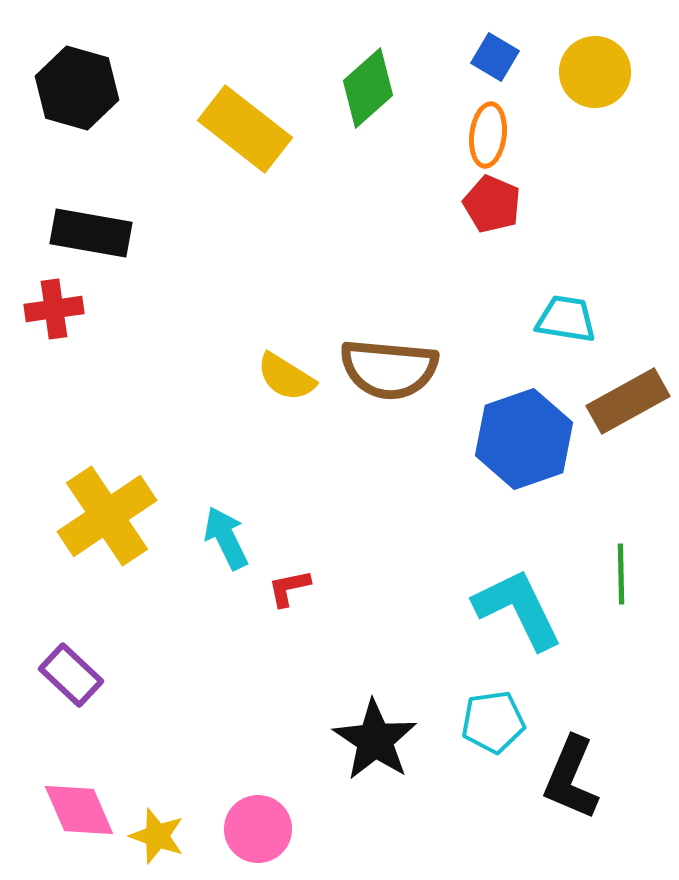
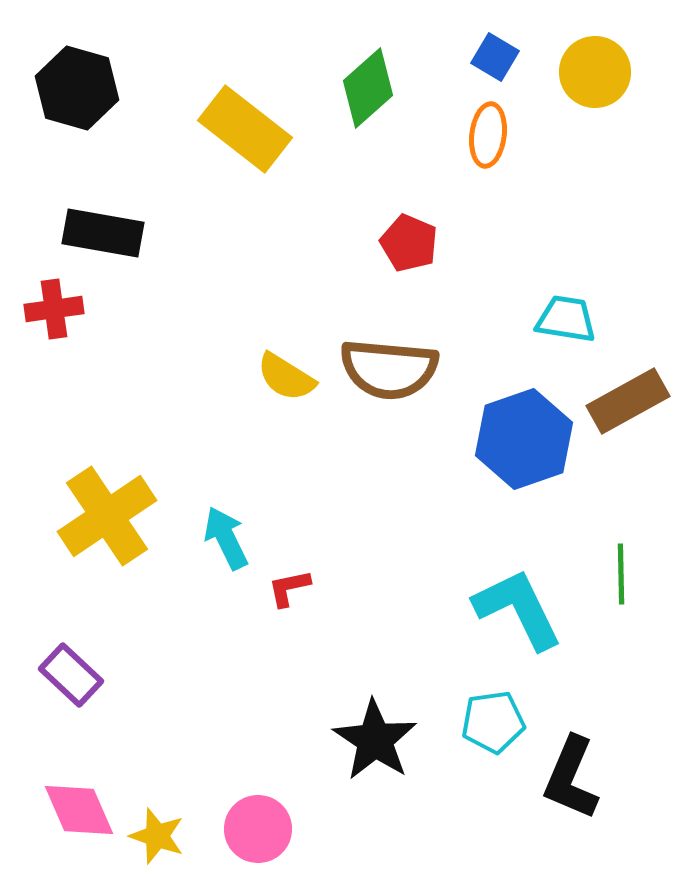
red pentagon: moved 83 px left, 39 px down
black rectangle: moved 12 px right
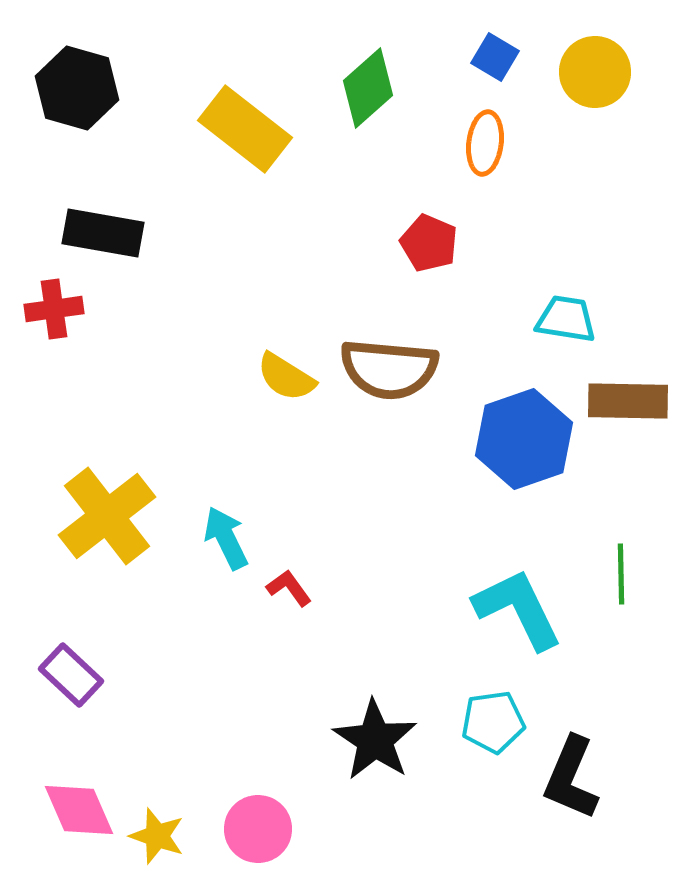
orange ellipse: moved 3 px left, 8 px down
red pentagon: moved 20 px right
brown rectangle: rotated 30 degrees clockwise
yellow cross: rotated 4 degrees counterclockwise
red L-shape: rotated 66 degrees clockwise
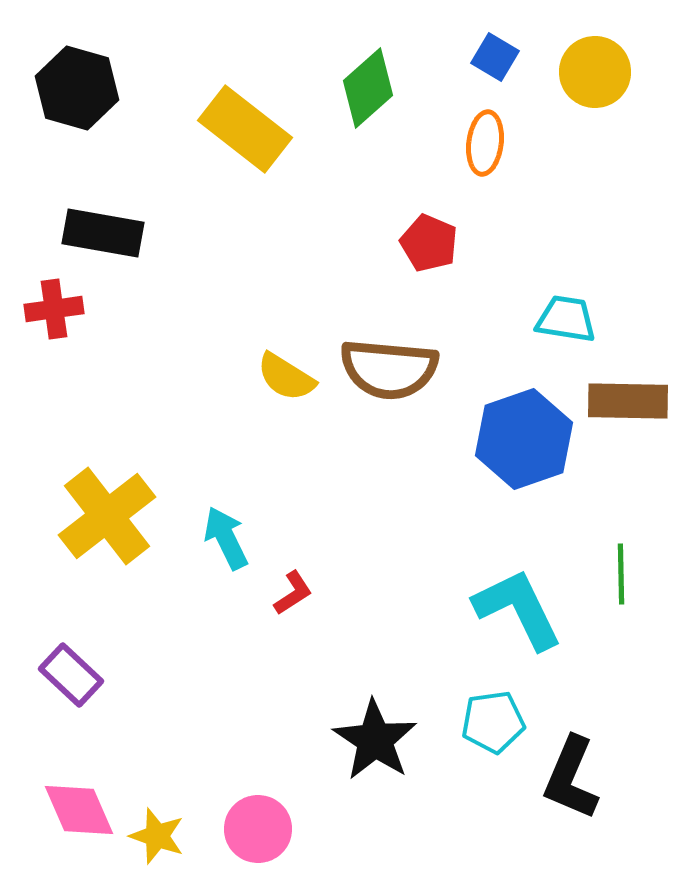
red L-shape: moved 4 px right, 5 px down; rotated 93 degrees clockwise
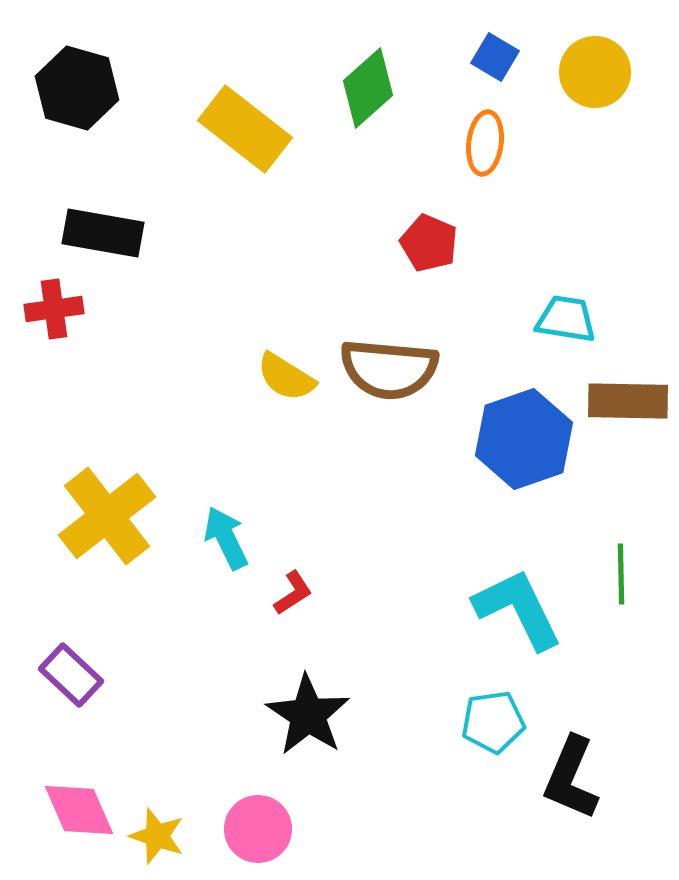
black star: moved 67 px left, 25 px up
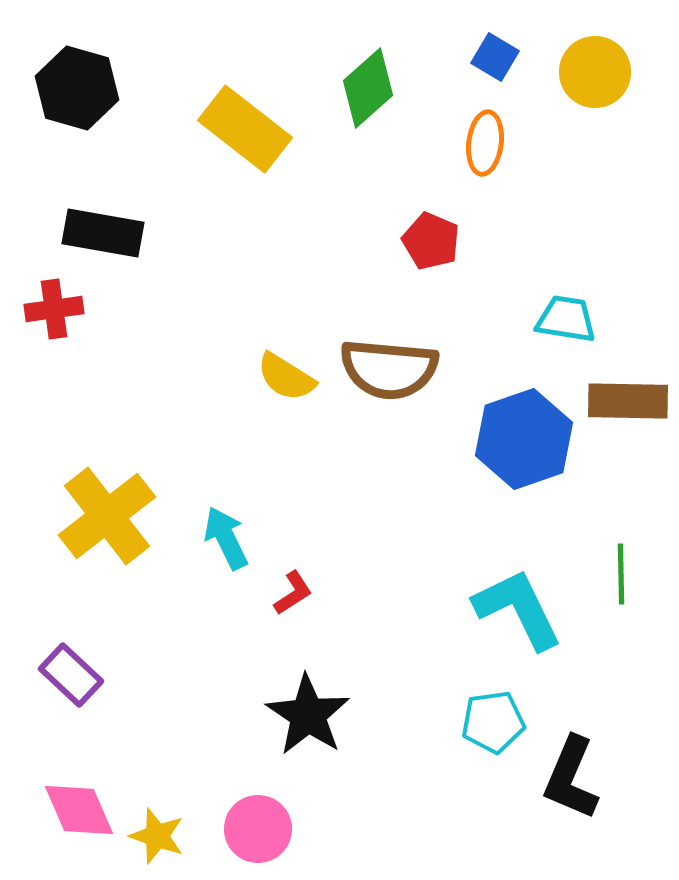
red pentagon: moved 2 px right, 2 px up
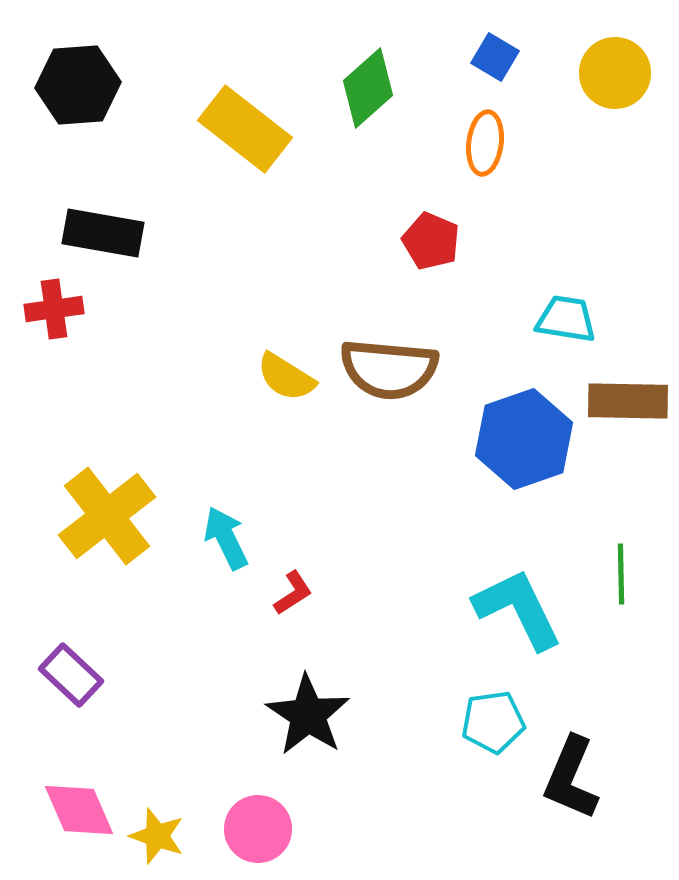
yellow circle: moved 20 px right, 1 px down
black hexagon: moved 1 px right, 3 px up; rotated 20 degrees counterclockwise
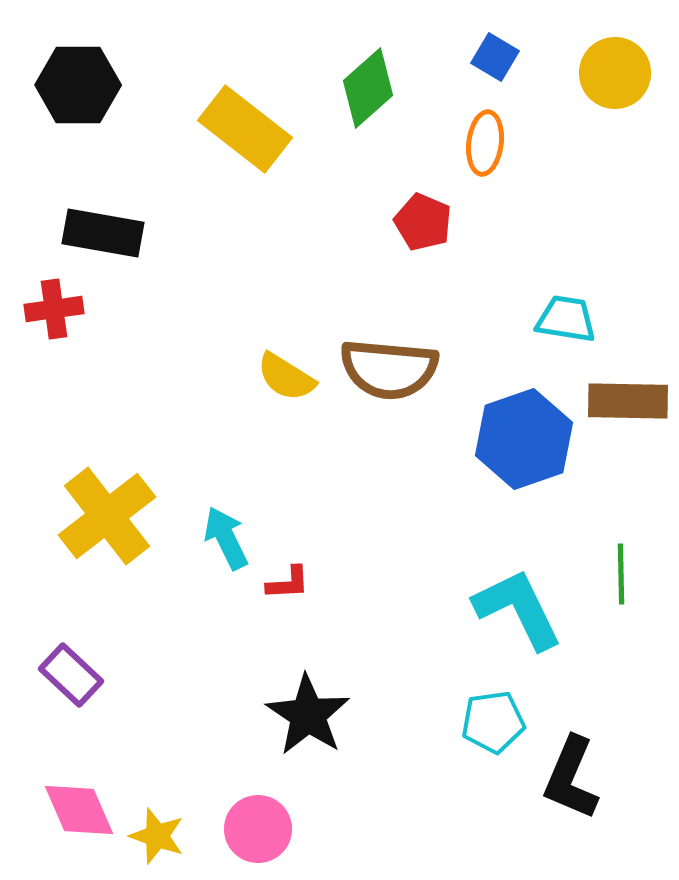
black hexagon: rotated 4 degrees clockwise
red pentagon: moved 8 px left, 19 px up
red L-shape: moved 5 px left, 10 px up; rotated 30 degrees clockwise
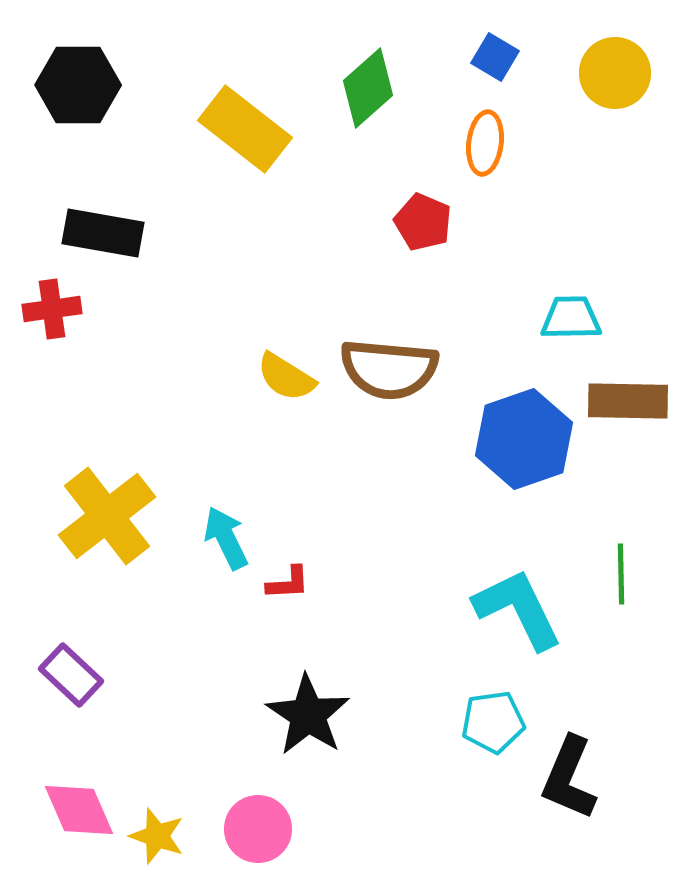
red cross: moved 2 px left
cyan trapezoid: moved 5 px right, 1 px up; rotated 10 degrees counterclockwise
black L-shape: moved 2 px left
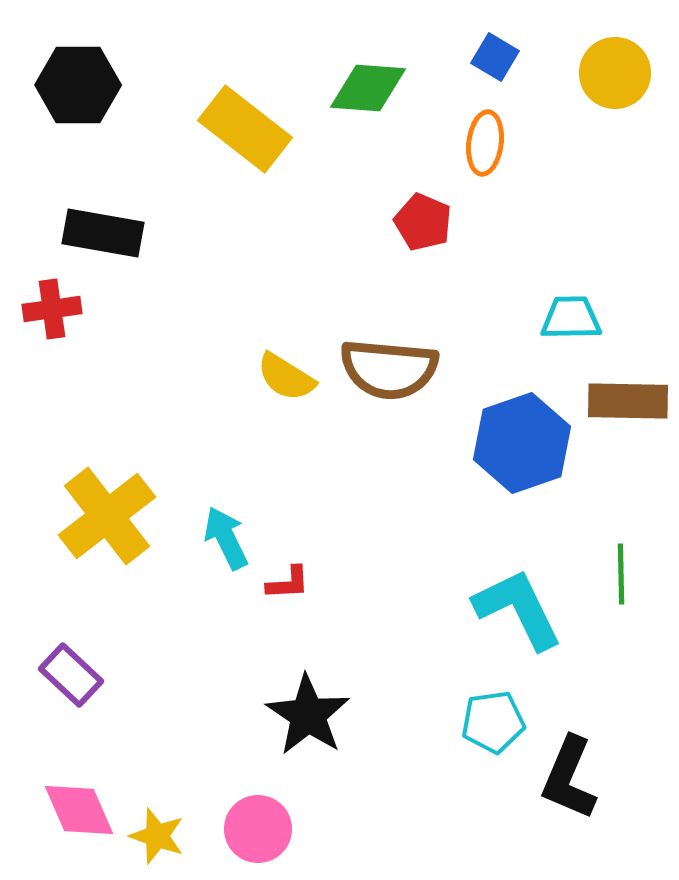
green diamond: rotated 46 degrees clockwise
blue hexagon: moved 2 px left, 4 px down
